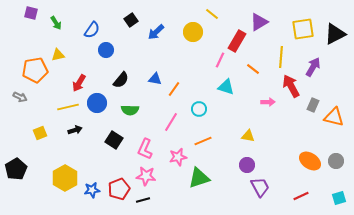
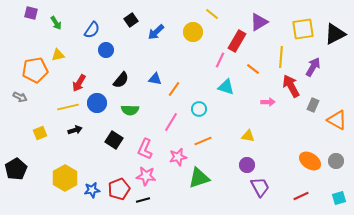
orange triangle at (334, 117): moved 3 px right, 3 px down; rotated 15 degrees clockwise
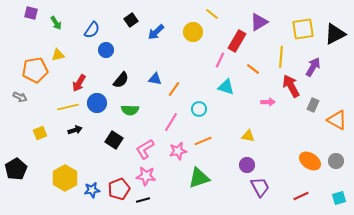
pink L-shape at (145, 149): rotated 35 degrees clockwise
pink star at (178, 157): moved 6 px up
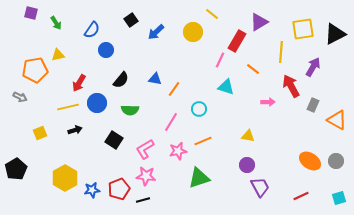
yellow line at (281, 57): moved 5 px up
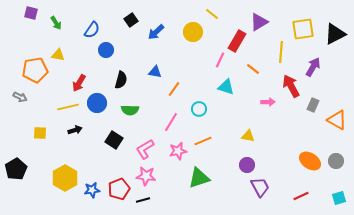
yellow triangle at (58, 55): rotated 24 degrees clockwise
blue triangle at (155, 79): moved 7 px up
black semicircle at (121, 80): rotated 24 degrees counterclockwise
yellow square at (40, 133): rotated 24 degrees clockwise
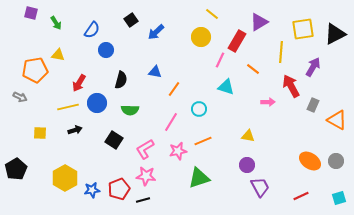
yellow circle at (193, 32): moved 8 px right, 5 px down
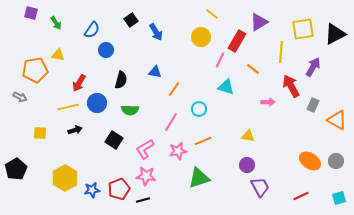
blue arrow at (156, 32): rotated 78 degrees counterclockwise
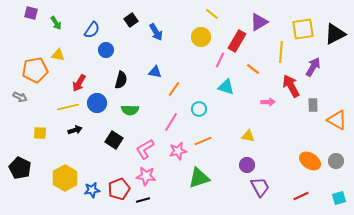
gray rectangle at (313, 105): rotated 24 degrees counterclockwise
black pentagon at (16, 169): moved 4 px right, 1 px up; rotated 15 degrees counterclockwise
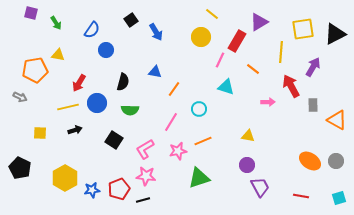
black semicircle at (121, 80): moved 2 px right, 2 px down
red line at (301, 196): rotated 35 degrees clockwise
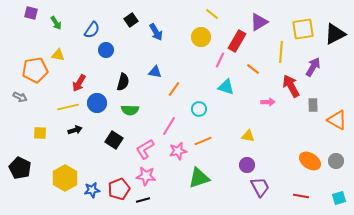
pink line at (171, 122): moved 2 px left, 4 px down
